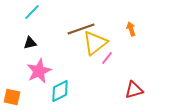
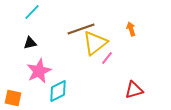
cyan diamond: moved 2 px left
orange square: moved 1 px right, 1 px down
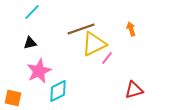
yellow triangle: moved 1 px left, 1 px down; rotated 12 degrees clockwise
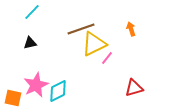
pink star: moved 3 px left, 14 px down
red triangle: moved 2 px up
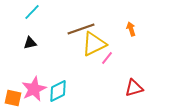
pink star: moved 2 px left, 4 px down
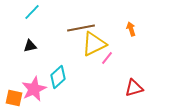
brown line: moved 1 px up; rotated 8 degrees clockwise
black triangle: moved 3 px down
cyan diamond: moved 14 px up; rotated 15 degrees counterclockwise
orange square: moved 1 px right
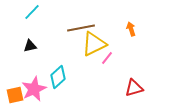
orange square: moved 1 px right, 3 px up; rotated 24 degrees counterclockwise
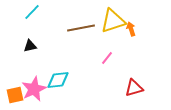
yellow triangle: moved 19 px right, 23 px up; rotated 8 degrees clockwise
cyan diamond: moved 3 px down; rotated 35 degrees clockwise
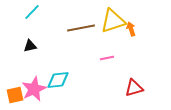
pink line: rotated 40 degrees clockwise
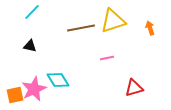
orange arrow: moved 19 px right, 1 px up
black triangle: rotated 24 degrees clockwise
cyan diamond: rotated 65 degrees clockwise
